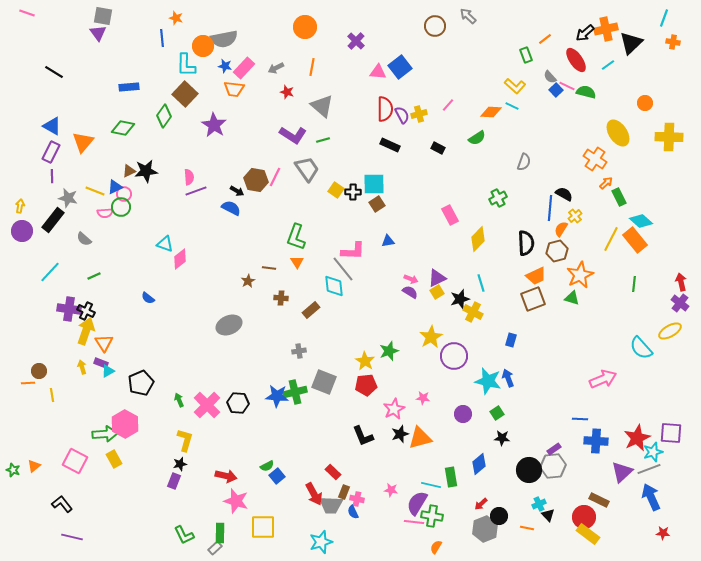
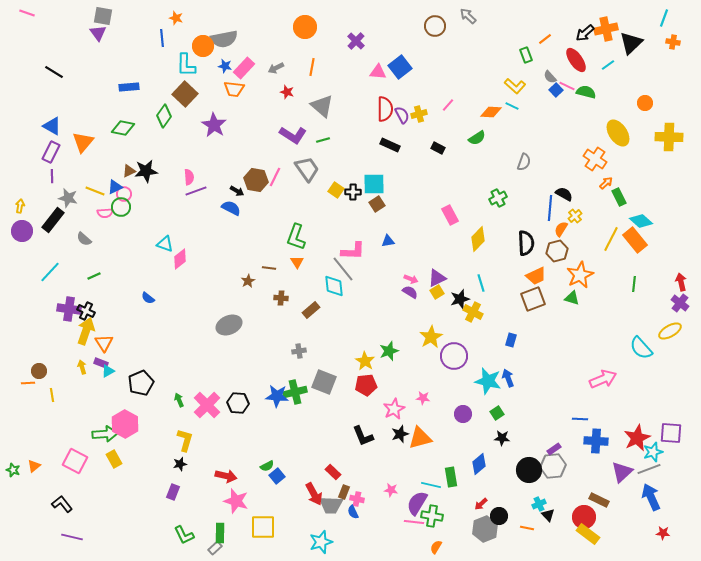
purple rectangle at (174, 481): moved 1 px left, 11 px down
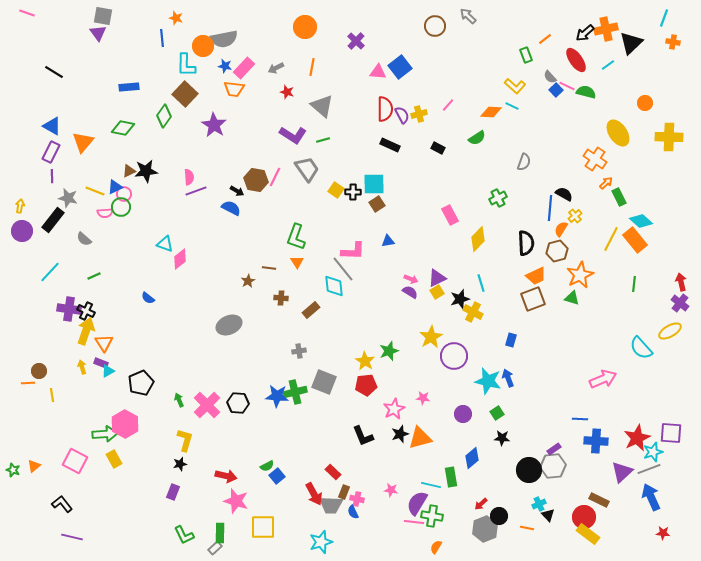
blue diamond at (479, 464): moved 7 px left, 6 px up
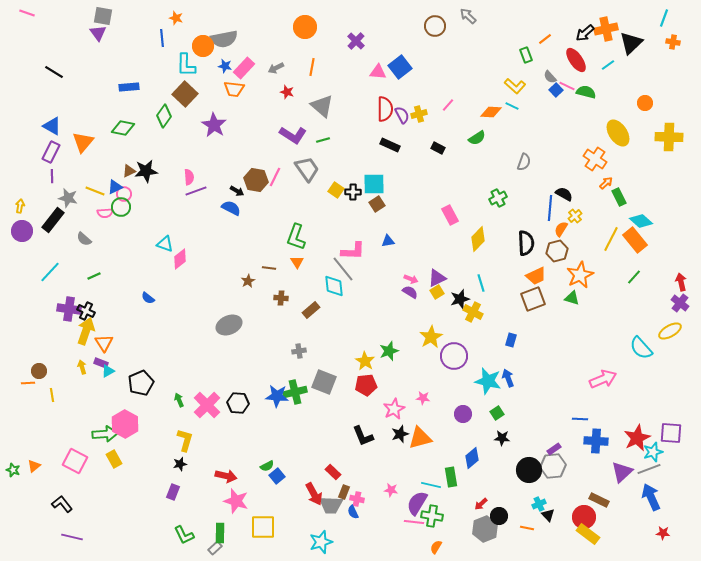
green line at (634, 284): moved 7 px up; rotated 35 degrees clockwise
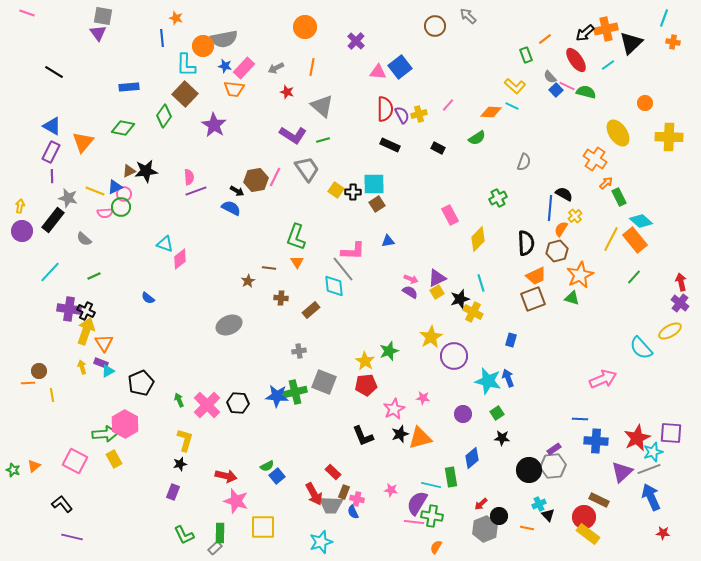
brown hexagon at (256, 180): rotated 20 degrees counterclockwise
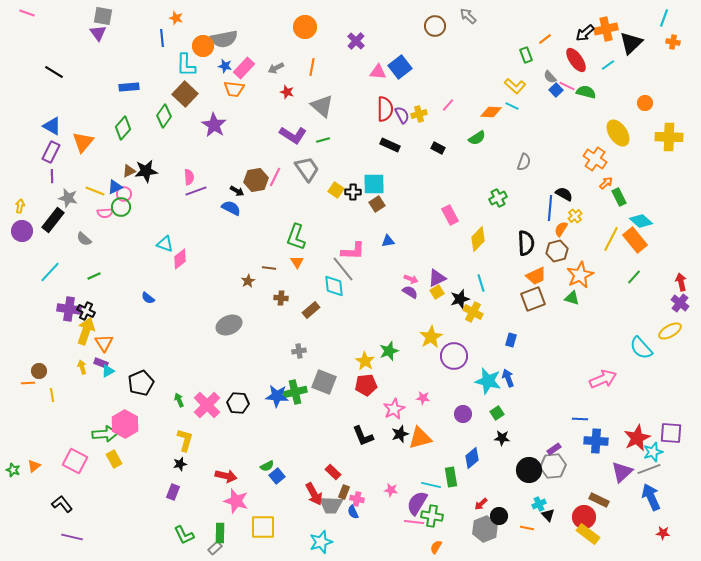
green diamond at (123, 128): rotated 60 degrees counterclockwise
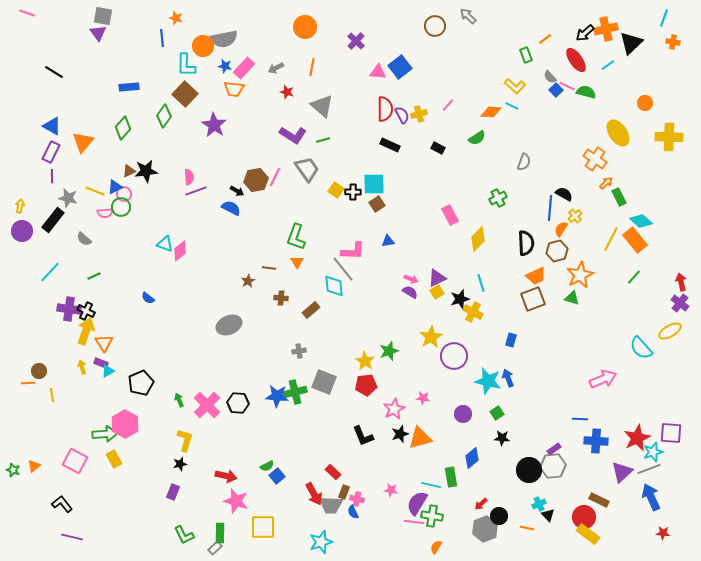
pink diamond at (180, 259): moved 8 px up
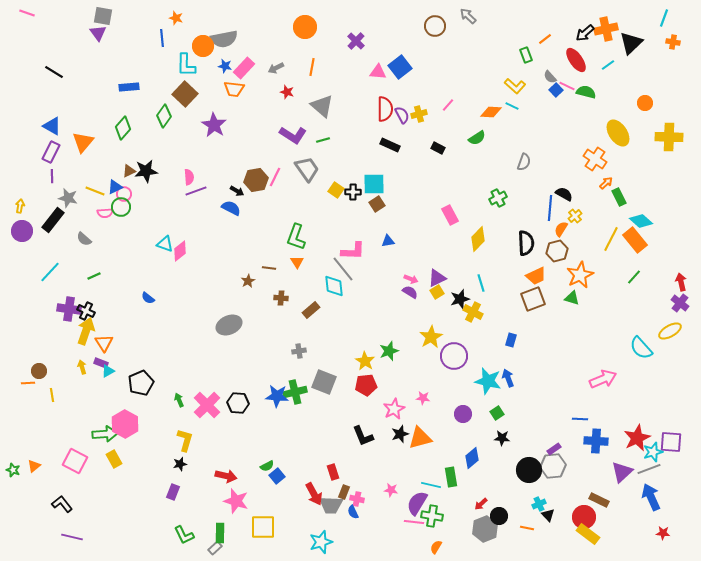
purple square at (671, 433): moved 9 px down
red rectangle at (333, 472): rotated 28 degrees clockwise
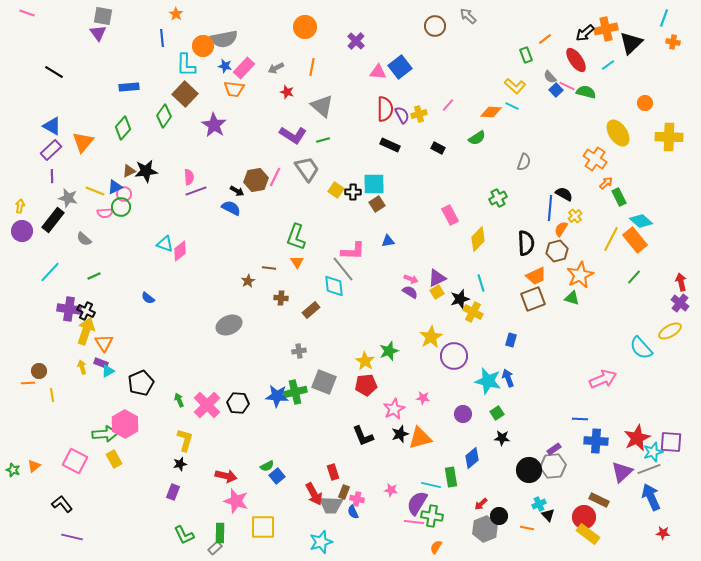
orange star at (176, 18): moved 4 px up; rotated 16 degrees clockwise
purple rectangle at (51, 152): moved 2 px up; rotated 20 degrees clockwise
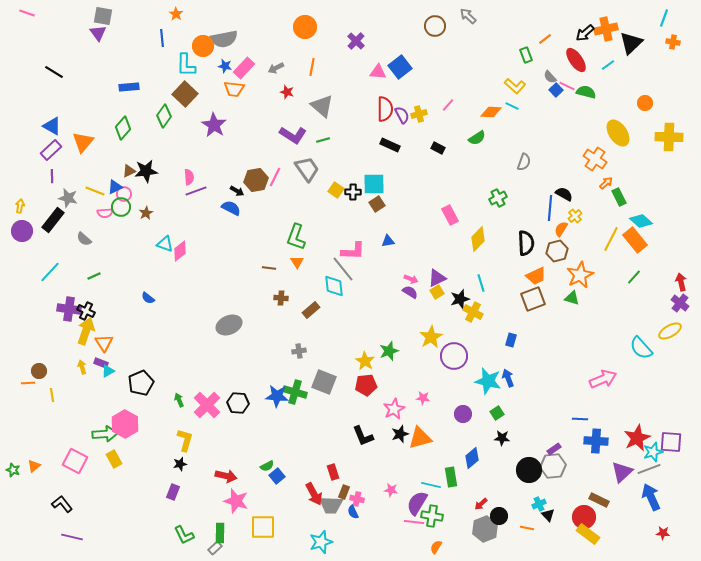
brown star at (248, 281): moved 102 px left, 68 px up
green cross at (295, 392): rotated 30 degrees clockwise
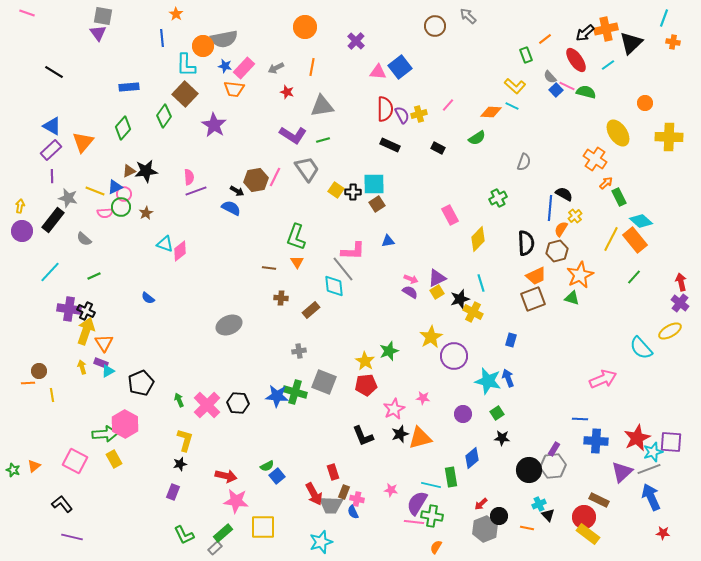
gray triangle at (322, 106): rotated 50 degrees counterclockwise
purple rectangle at (554, 449): rotated 24 degrees counterclockwise
pink star at (236, 501): rotated 10 degrees counterclockwise
green rectangle at (220, 533): moved 3 px right; rotated 48 degrees clockwise
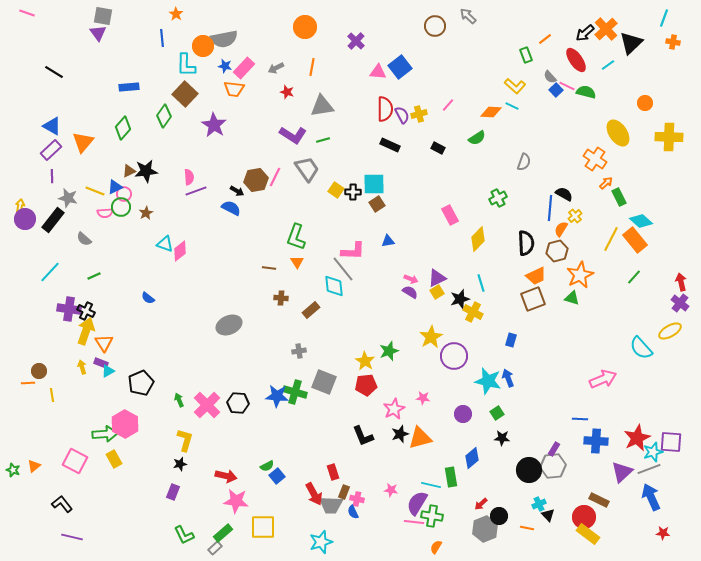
orange cross at (606, 29): rotated 30 degrees counterclockwise
purple circle at (22, 231): moved 3 px right, 12 px up
